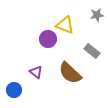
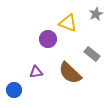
gray star: moved 1 px left, 1 px up; rotated 16 degrees counterclockwise
yellow triangle: moved 3 px right, 2 px up
gray rectangle: moved 3 px down
purple triangle: rotated 48 degrees counterclockwise
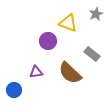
purple circle: moved 2 px down
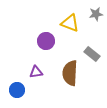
gray star: rotated 16 degrees clockwise
yellow triangle: moved 2 px right
purple circle: moved 2 px left
brown semicircle: rotated 50 degrees clockwise
blue circle: moved 3 px right
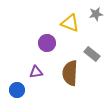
purple circle: moved 1 px right, 2 px down
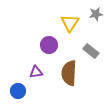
yellow triangle: rotated 42 degrees clockwise
purple circle: moved 2 px right, 2 px down
gray rectangle: moved 1 px left, 3 px up
brown semicircle: moved 1 px left
blue circle: moved 1 px right, 1 px down
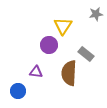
yellow triangle: moved 7 px left, 3 px down
gray rectangle: moved 5 px left, 3 px down
purple triangle: rotated 16 degrees clockwise
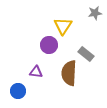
gray star: moved 1 px left, 1 px up
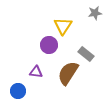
brown semicircle: moved 1 px left; rotated 30 degrees clockwise
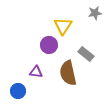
brown semicircle: rotated 45 degrees counterclockwise
